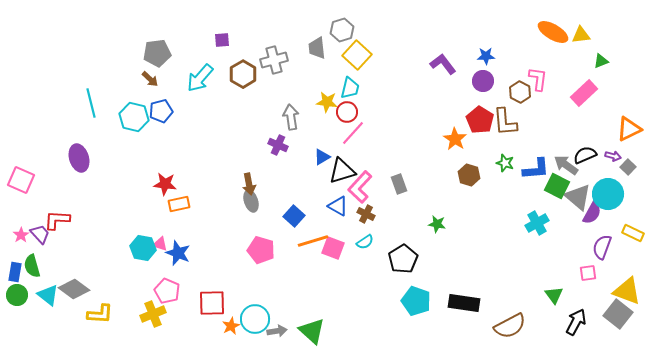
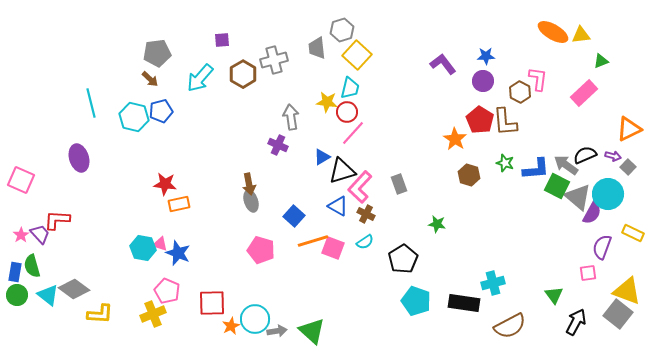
cyan cross at (537, 223): moved 44 px left, 60 px down; rotated 15 degrees clockwise
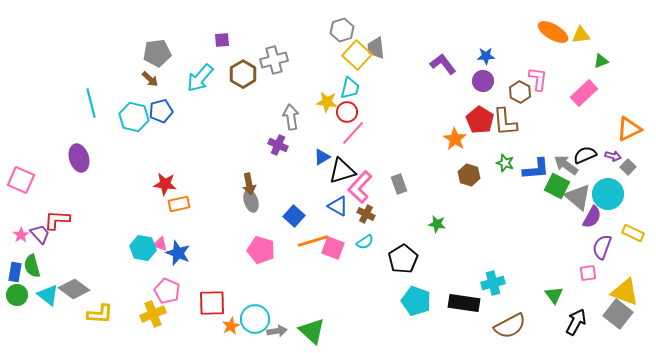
gray trapezoid at (317, 48): moved 59 px right
purple semicircle at (592, 213): moved 4 px down
yellow triangle at (627, 291): moved 2 px left, 1 px down
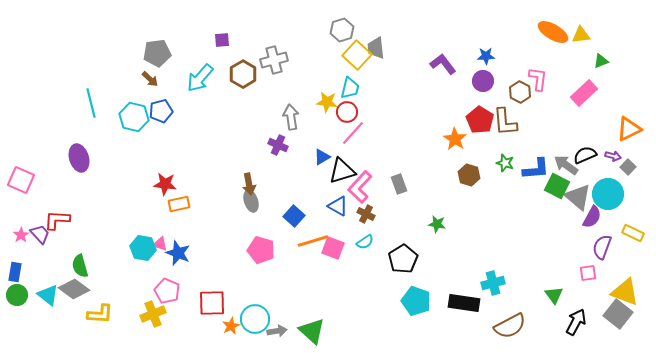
green semicircle at (32, 266): moved 48 px right
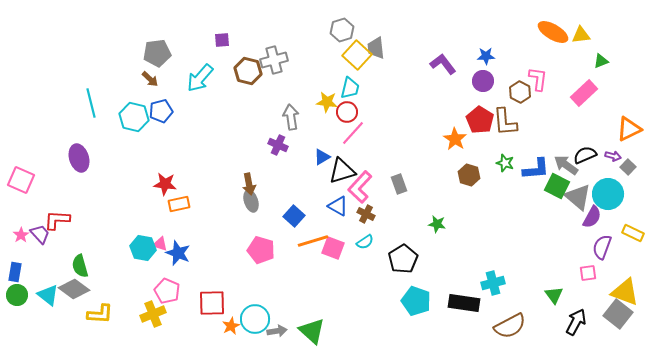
brown hexagon at (243, 74): moved 5 px right, 3 px up; rotated 16 degrees counterclockwise
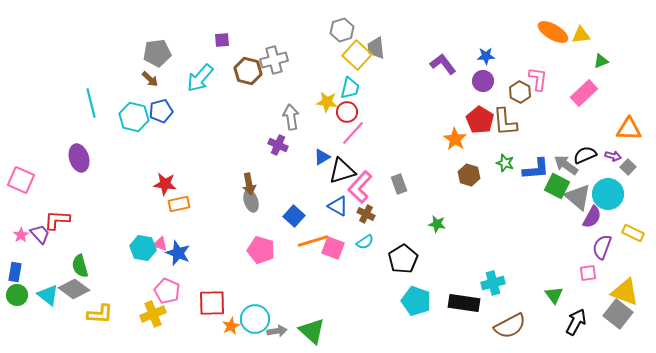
orange triangle at (629, 129): rotated 28 degrees clockwise
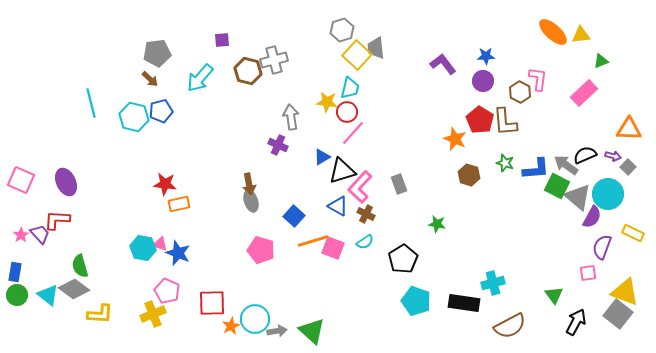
orange ellipse at (553, 32): rotated 12 degrees clockwise
orange star at (455, 139): rotated 10 degrees counterclockwise
purple ellipse at (79, 158): moved 13 px left, 24 px down; rotated 8 degrees counterclockwise
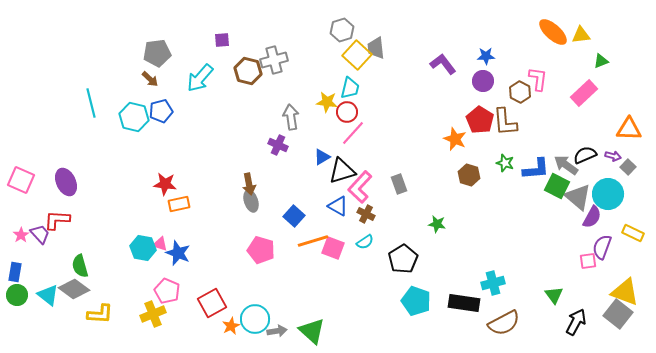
pink square at (588, 273): moved 12 px up
red square at (212, 303): rotated 28 degrees counterclockwise
brown semicircle at (510, 326): moved 6 px left, 3 px up
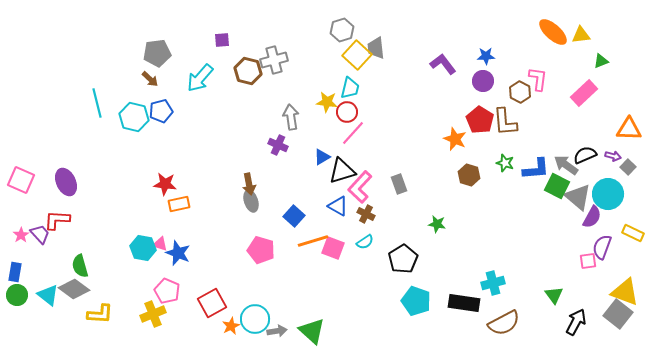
cyan line at (91, 103): moved 6 px right
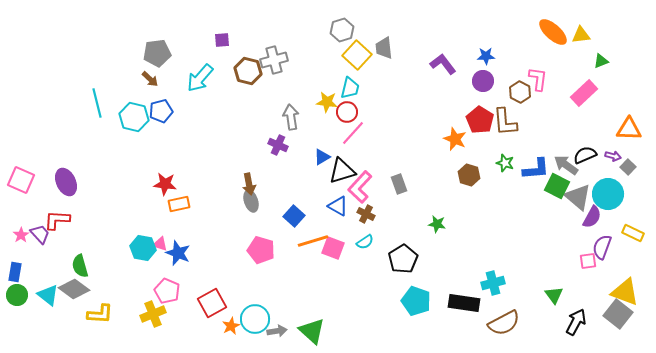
gray trapezoid at (376, 48): moved 8 px right
